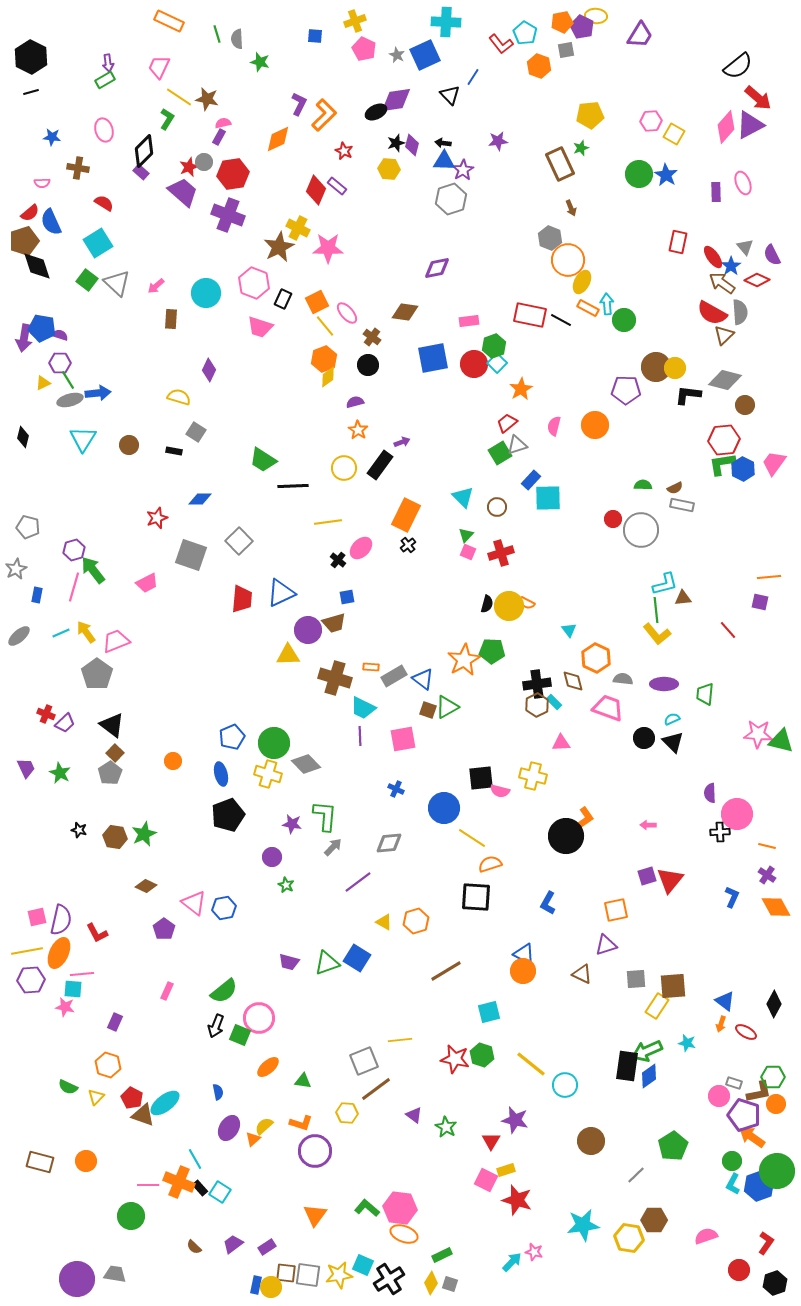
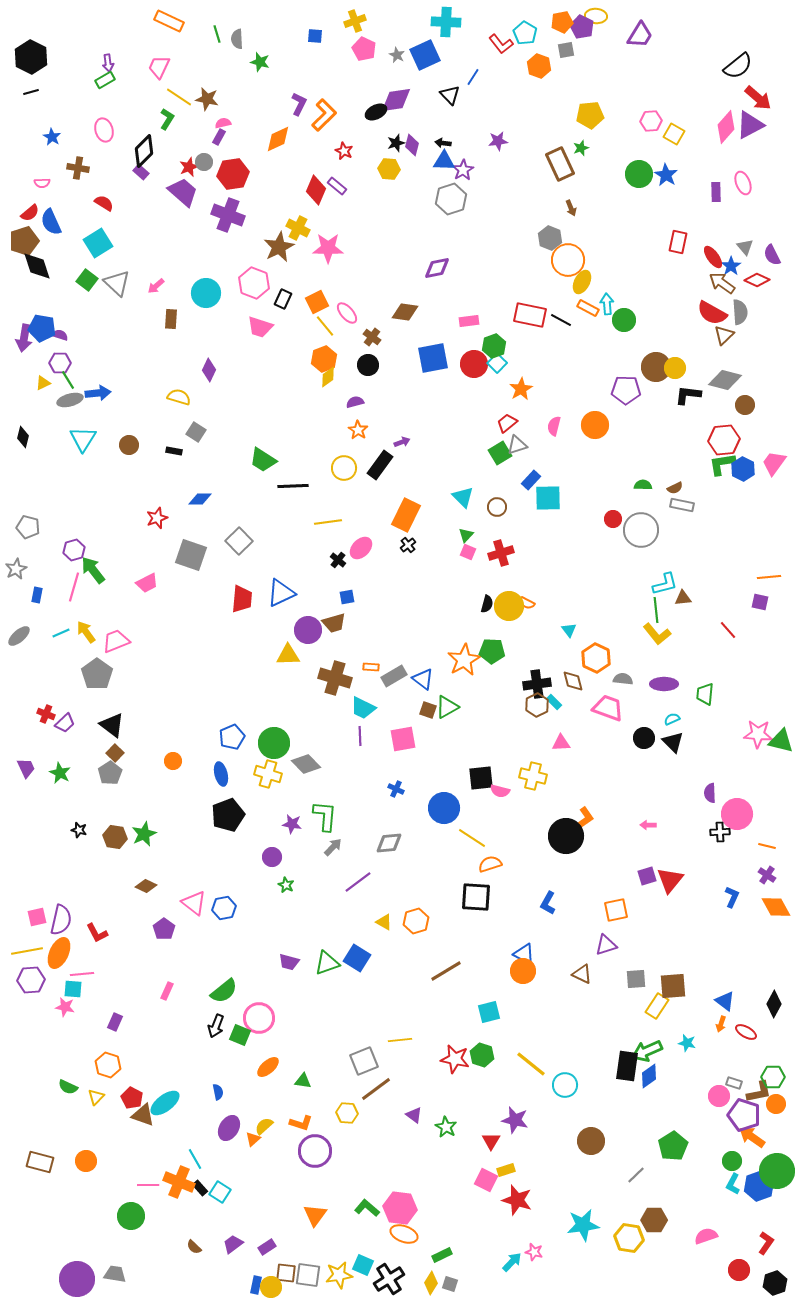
blue star at (52, 137): rotated 24 degrees clockwise
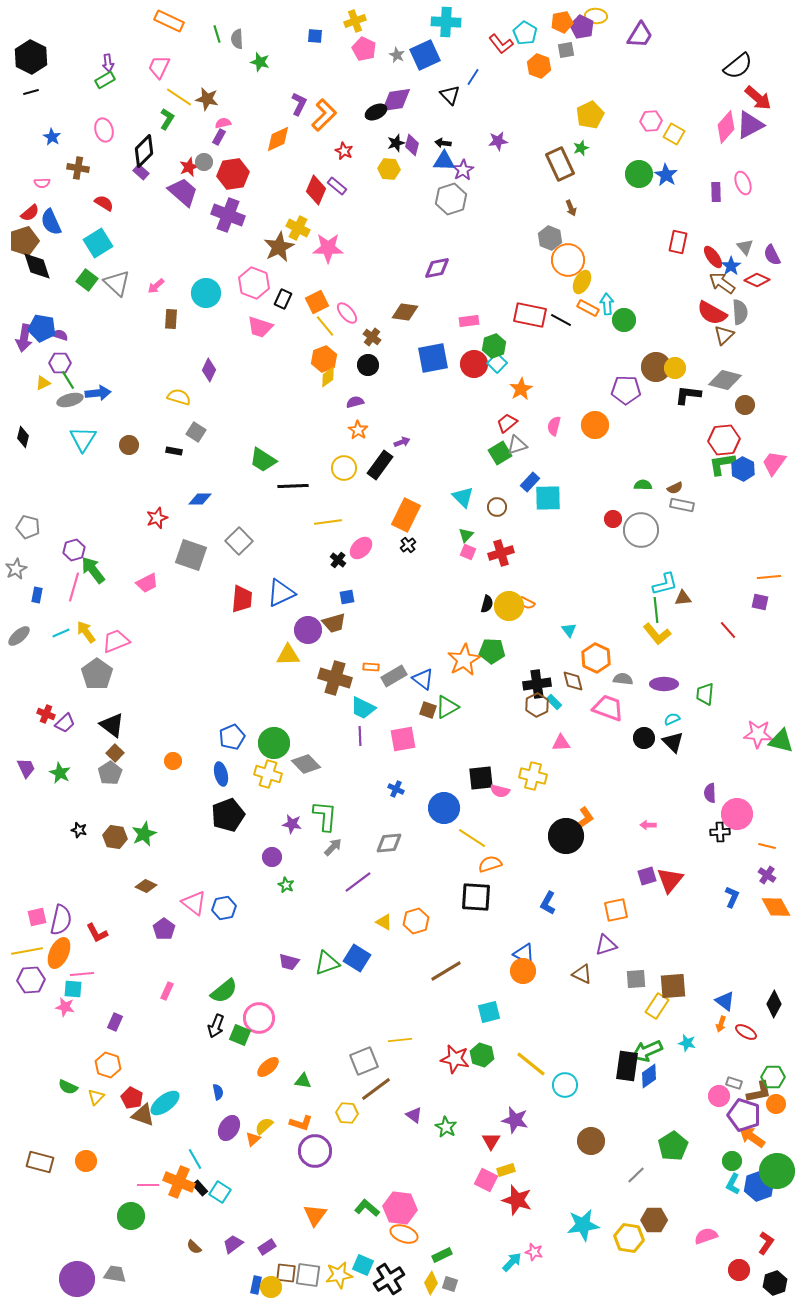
yellow pentagon at (590, 115): rotated 20 degrees counterclockwise
blue rectangle at (531, 480): moved 1 px left, 2 px down
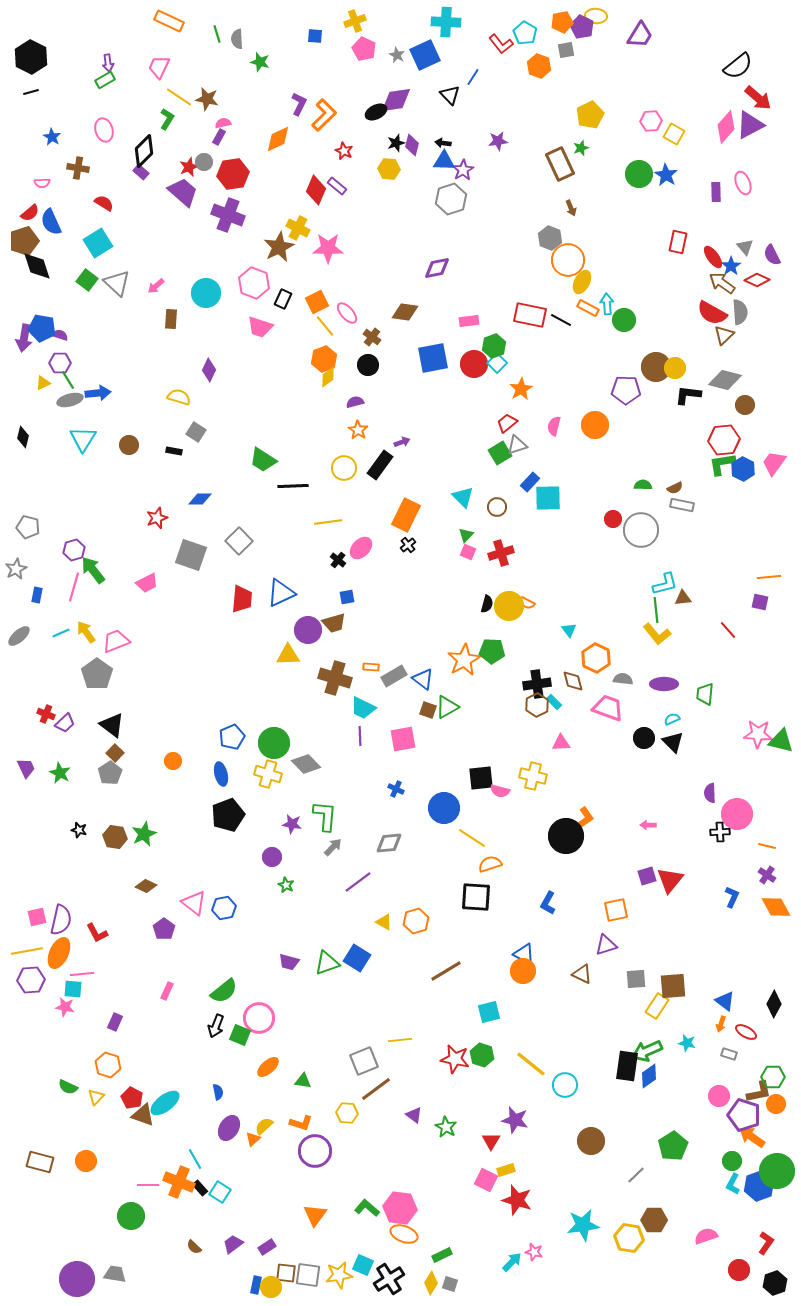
gray rectangle at (734, 1083): moved 5 px left, 29 px up
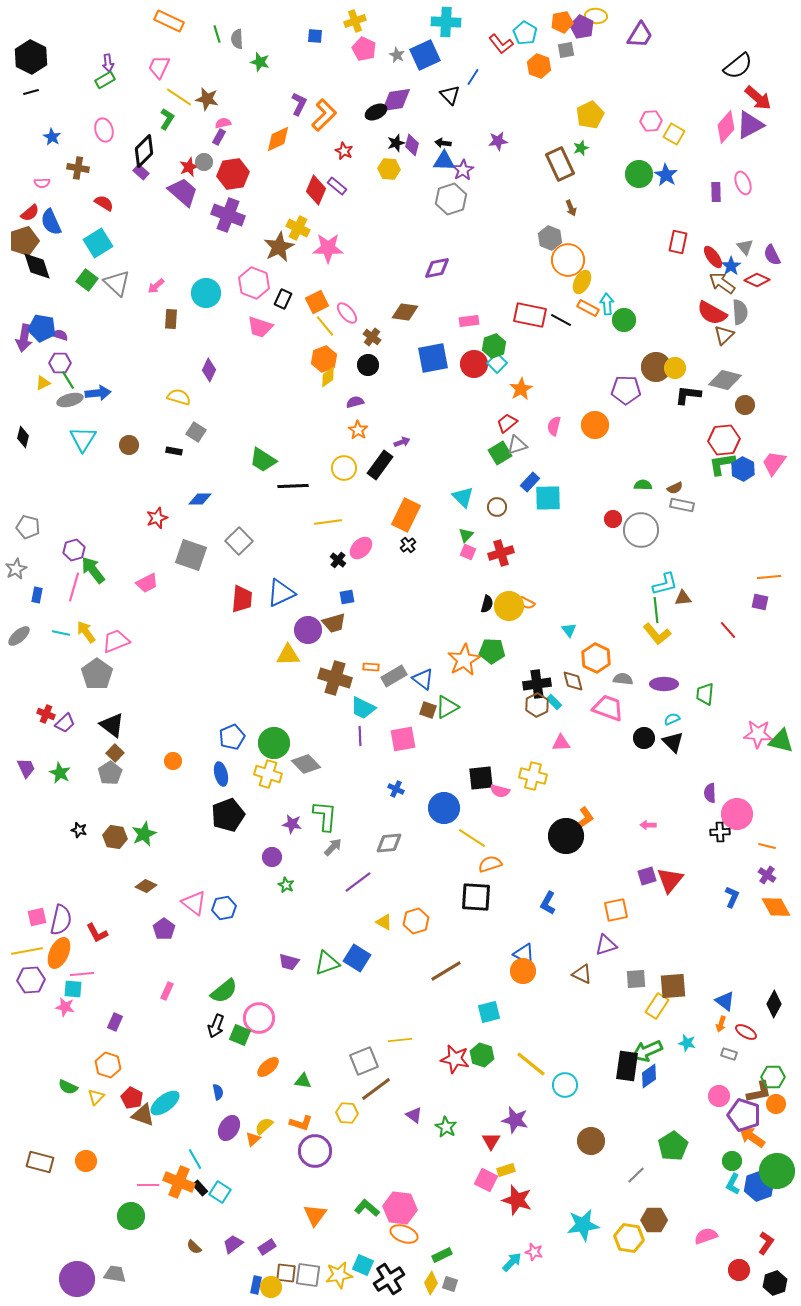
cyan line at (61, 633): rotated 36 degrees clockwise
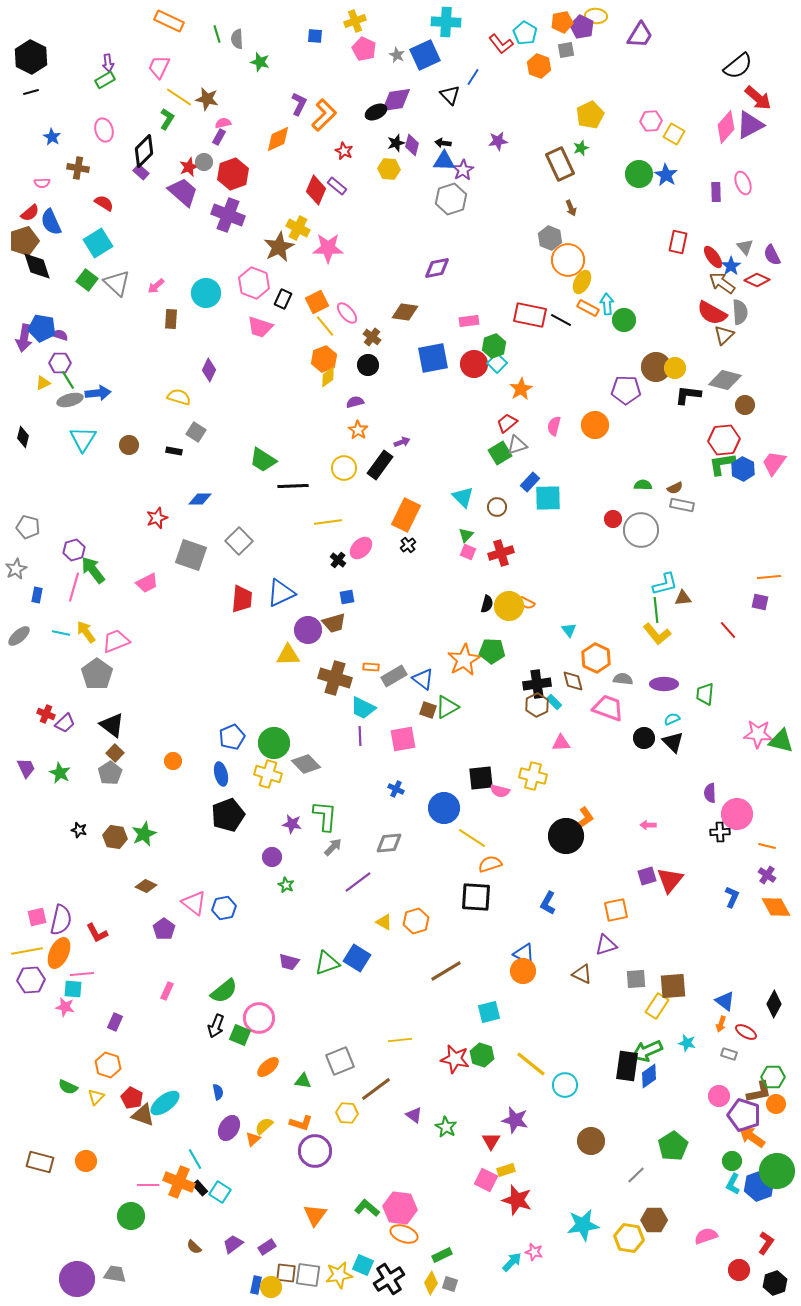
red hexagon at (233, 174): rotated 12 degrees counterclockwise
gray square at (364, 1061): moved 24 px left
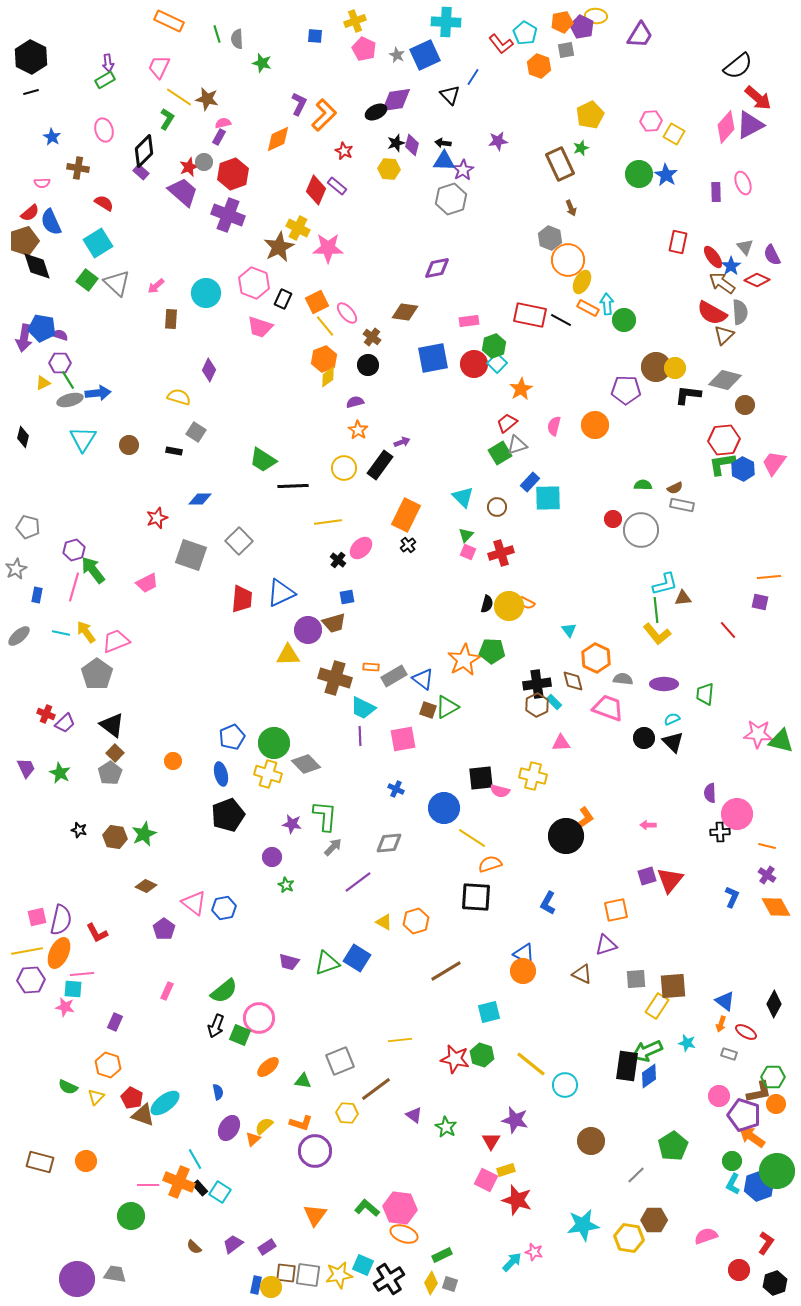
green star at (260, 62): moved 2 px right, 1 px down
